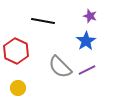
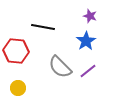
black line: moved 6 px down
red hexagon: rotated 20 degrees counterclockwise
purple line: moved 1 px right, 1 px down; rotated 12 degrees counterclockwise
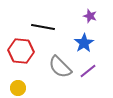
blue star: moved 2 px left, 2 px down
red hexagon: moved 5 px right
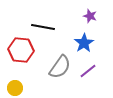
red hexagon: moved 1 px up
gray semicircle: rotated 100 degrees counterclockwise
yellow circle: moved 3 px left
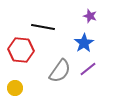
gray semicircle: moved 4 px down
purple line: moved 2 px up
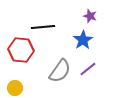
black line: rotated 15 degrees counterclockwise
blue star: moved 1 px left, 3 px up
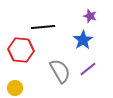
gray semicircle: rotated 65 degrees counterclockwise
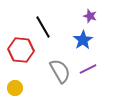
black line: rotated 65 degrees clockwise
purple line: rotated 12 degrees clockwise
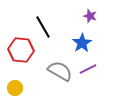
blue star: moved 1 px left, 3 px down
gray semicircle: rotated 30 degrees counterclockwise
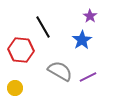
purple star: rotated 16 degrees clockwise
blue star: moved 3 px up
purple line: moved 8 px down
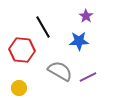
purple star: moved 4 px left
blue star: moved 3 px left, 1 px down; rotated 30 degrees clockwise
red hexagon: moved 1 px right
yellow circle: moved 4 px right
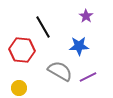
blue star: moved 5 px down
